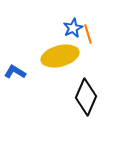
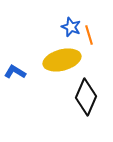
blue star: moved 2 px left, 1 px up; rotated 24 degrees counterclockwise
orange line: moved 1 px right, 1 px down
yellow ellipse: moved 2 px right, 4 px down
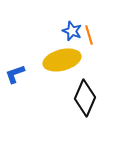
blue star: moved 1 px right, 4 px down
blue L-shape: moved 2 px down; rotated 50 degrees counterclockwise
black diamond: moved 1 px left, 1 px down
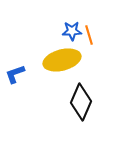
blue star: rotated 24 degrees counterclockwise
black diamond: moved 4 px left, 4 px down
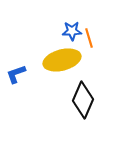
orange line: moved 3 px down
blue L-shape: moved 1 px right
black diamond: moved 2 px right, 2 px up
